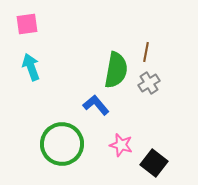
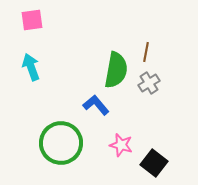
pink square: moved 5 px right, 4 px up
green circle: moved 1 px left, 1 px up
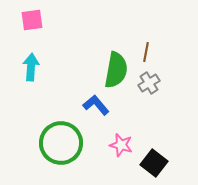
cyan arrow: rotated 24 degrees clockwise
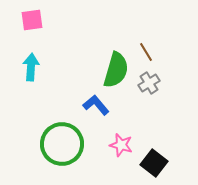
brown line: rotated 42 degrees counterclockwise
green semicircle: rotated 6 degrees clockwise
green circle: moved 1 px right, 1 px down
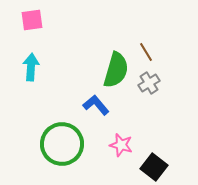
black square: moved 4 px down
